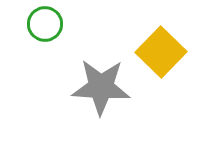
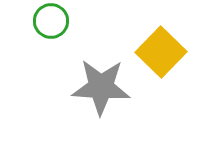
green circle: moved 6 px right, 3 px up
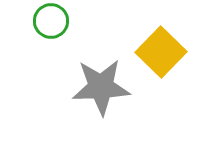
gray star: rotated 6 degrees counterclockwise
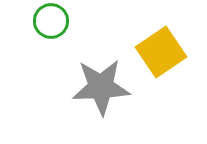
yellow square: rotated 12 degrees clockwise
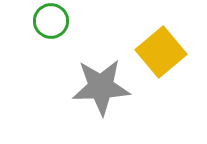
yellow square: rotated 6 degrees counterclockwise
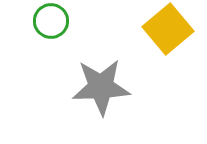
yellow square: moved 7 px right, 23 px up
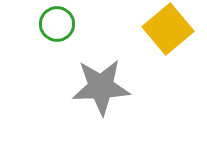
green circle: moved 6 px right, 3 px down
